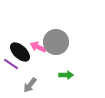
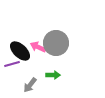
gray circle: moved 1 px down
black ellipse: moved 1 px up
purple line: moved 1 px right; rotated 49 degrees counterclockwise
green arrow: moved 13 px left
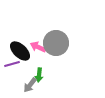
green arrow: moved 14 px left; rotated 96 degrees clockwise
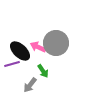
green arrow: moved 4 px right, 4 px up; rotated 40 degrees counterclockwise
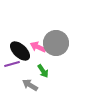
gray arrow: rotated 84 degrees clockwise
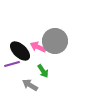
gray circle: moved 1 px left, 2 px up
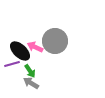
pink arrow: moved 3 px left
green arrow: moved 13 px left
gray arrow: moved 1 px right, 2 px up
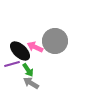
green arrow: moved 2 px left, 1 px up
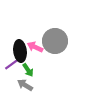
black ellipse: rotated 40 degrees clockwise
purple line: rotated 21 degrees counterclockwise
gray arrow: moved 6 px left, 2 px down
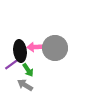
gray circle: moved 7 px down
pink arrow: rotated 28 degrees counterclockwise
